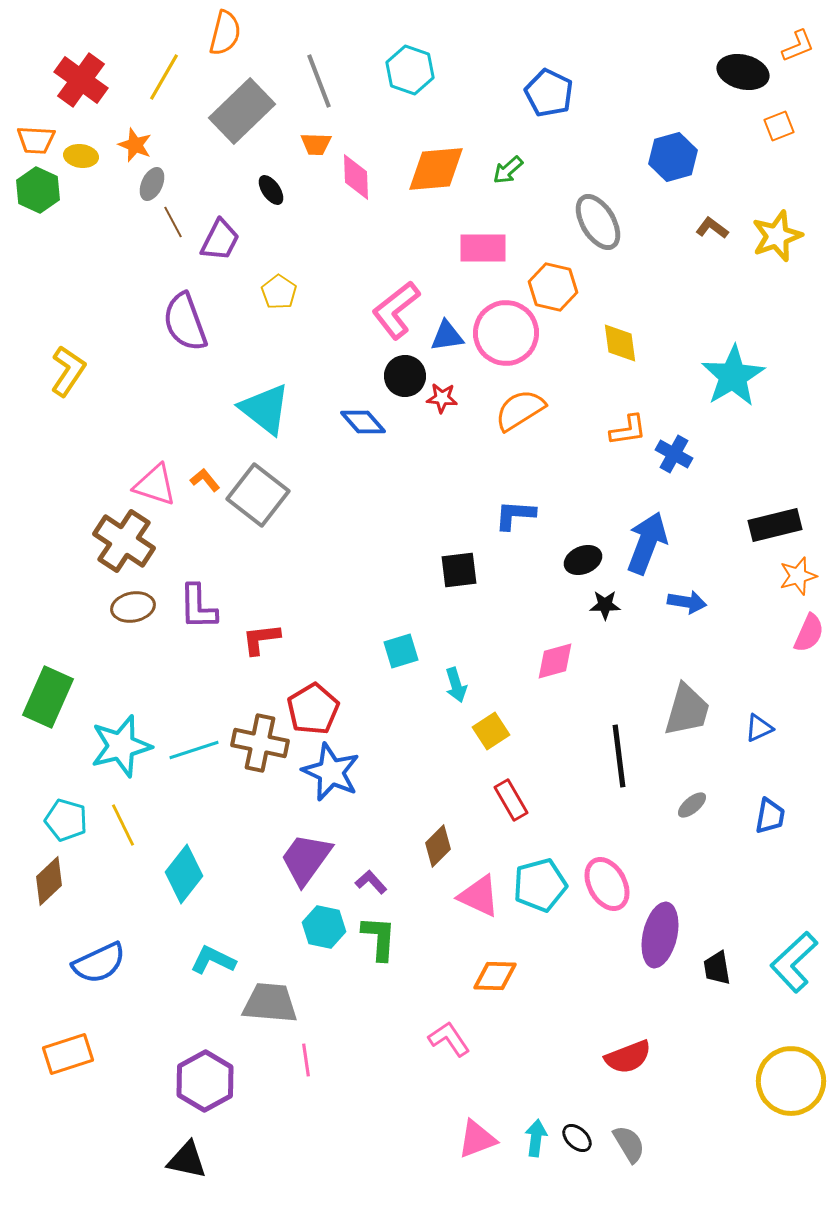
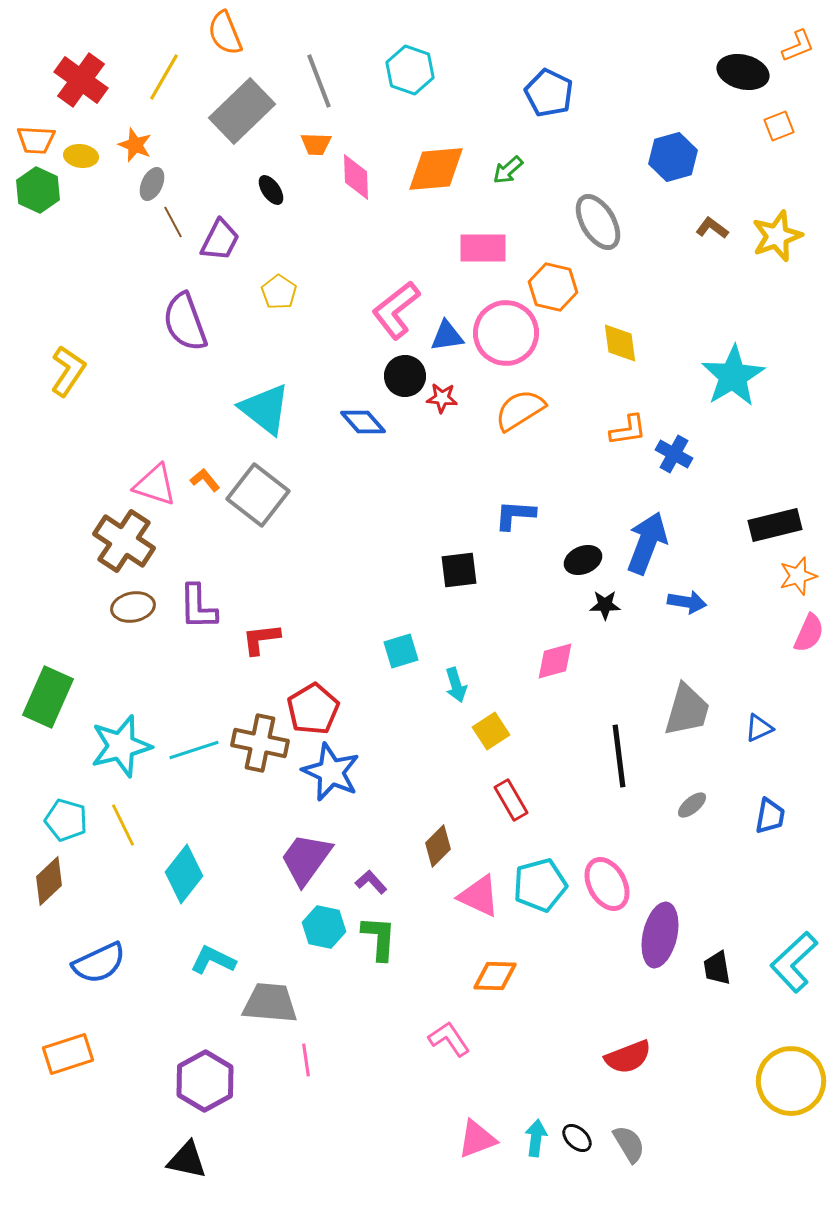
orange semicircle at (225, 33): rotated 144 degrees clockwise
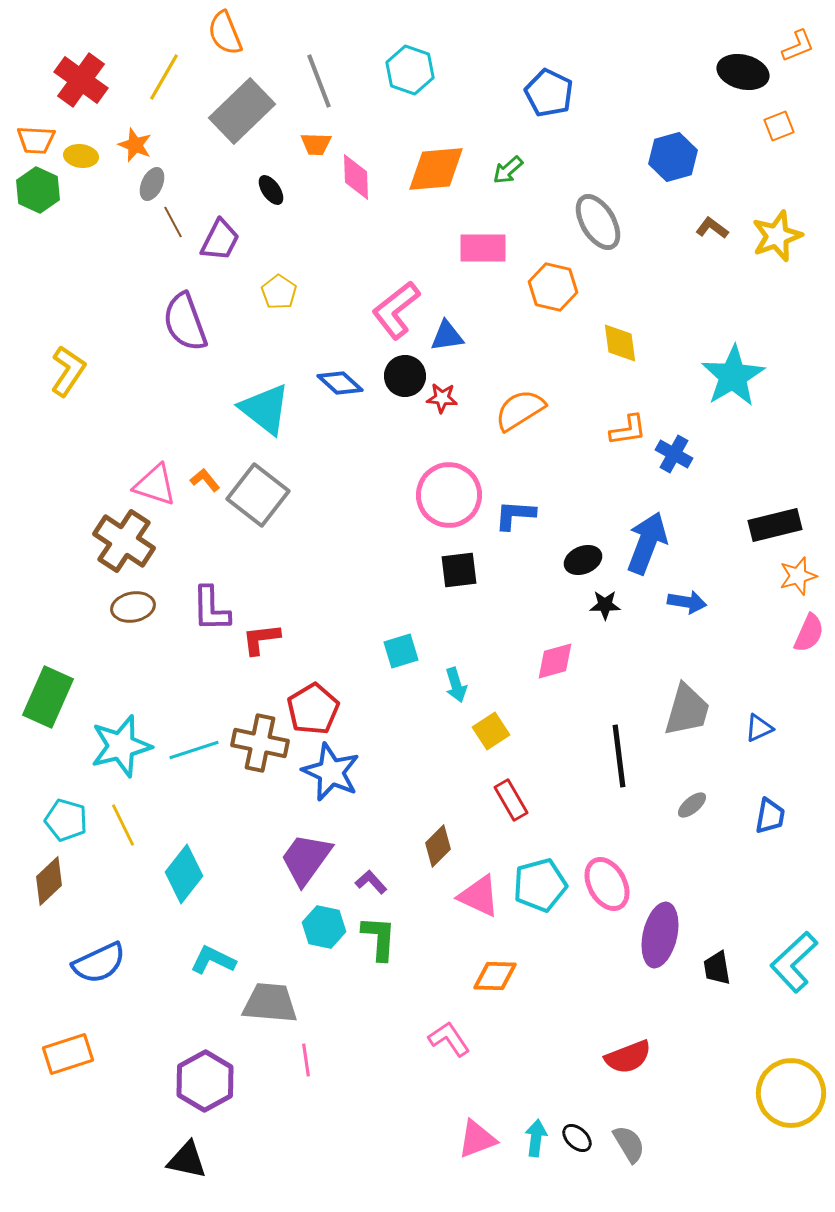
pink circle at (506, 333): moved 57 px left, 162 px down
blue diamond at (363, 422): moved 23 px left, 39 px up; rotated 6 degrees counterclockwise
purple L-shape at (198, 607): moved 13 px right, 2 px down
yellow circle at (791, 1081): moved 12 px down
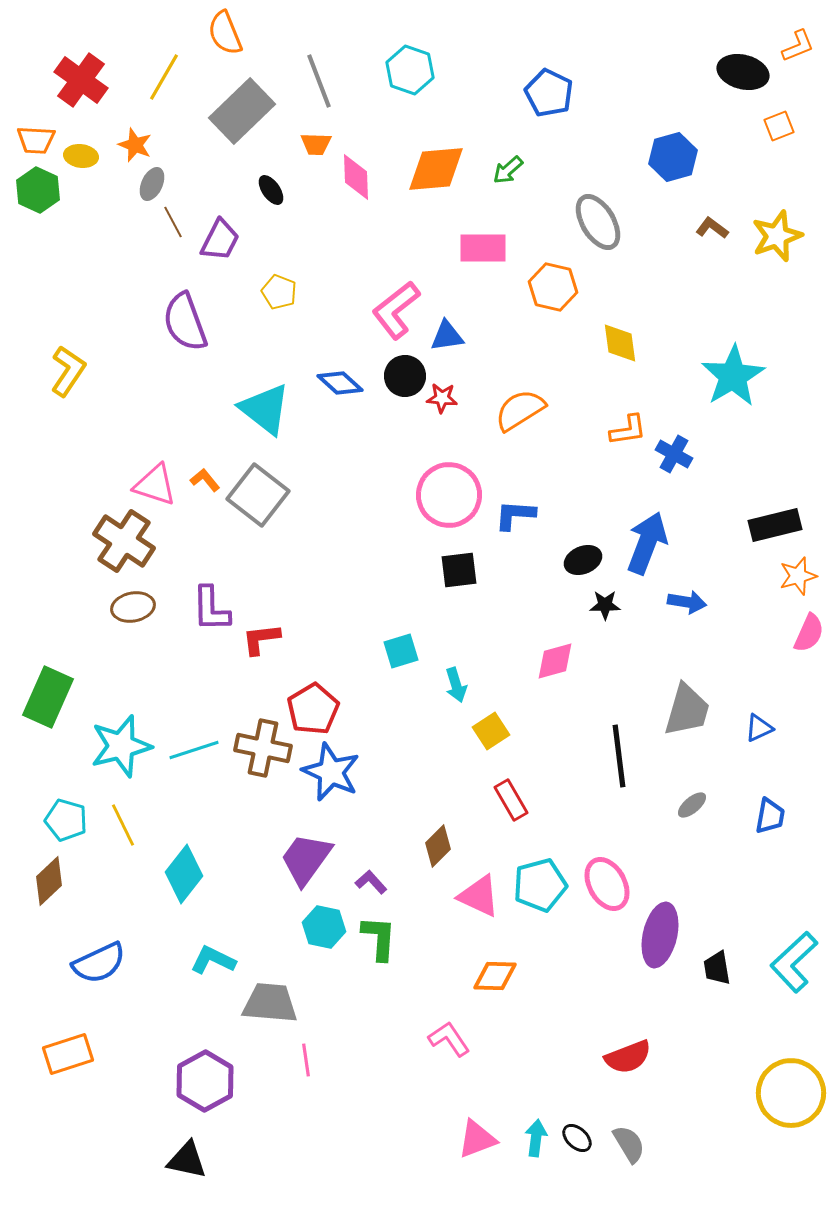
yellow pentagon at (279, 292): rotated 12 degrees counterclockwise
brown cross at (260, 743): moved 3 px right, 5 px down
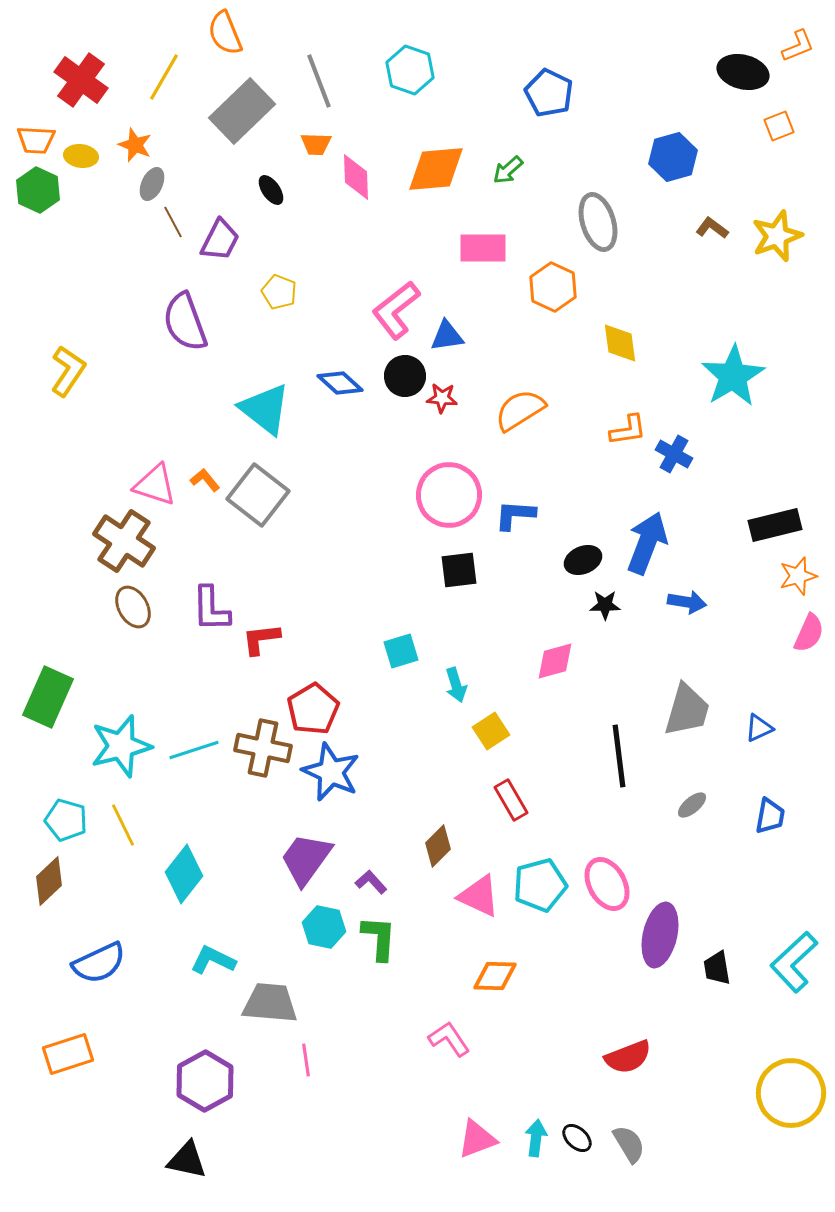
gray ellipse at (598, 222): rotated 14 degrees clockwise
orange hexagon at (553, 287): rotated 12 degrees clockwise
brown ellipse at (133, 607): rotated 72 degrees clockwise
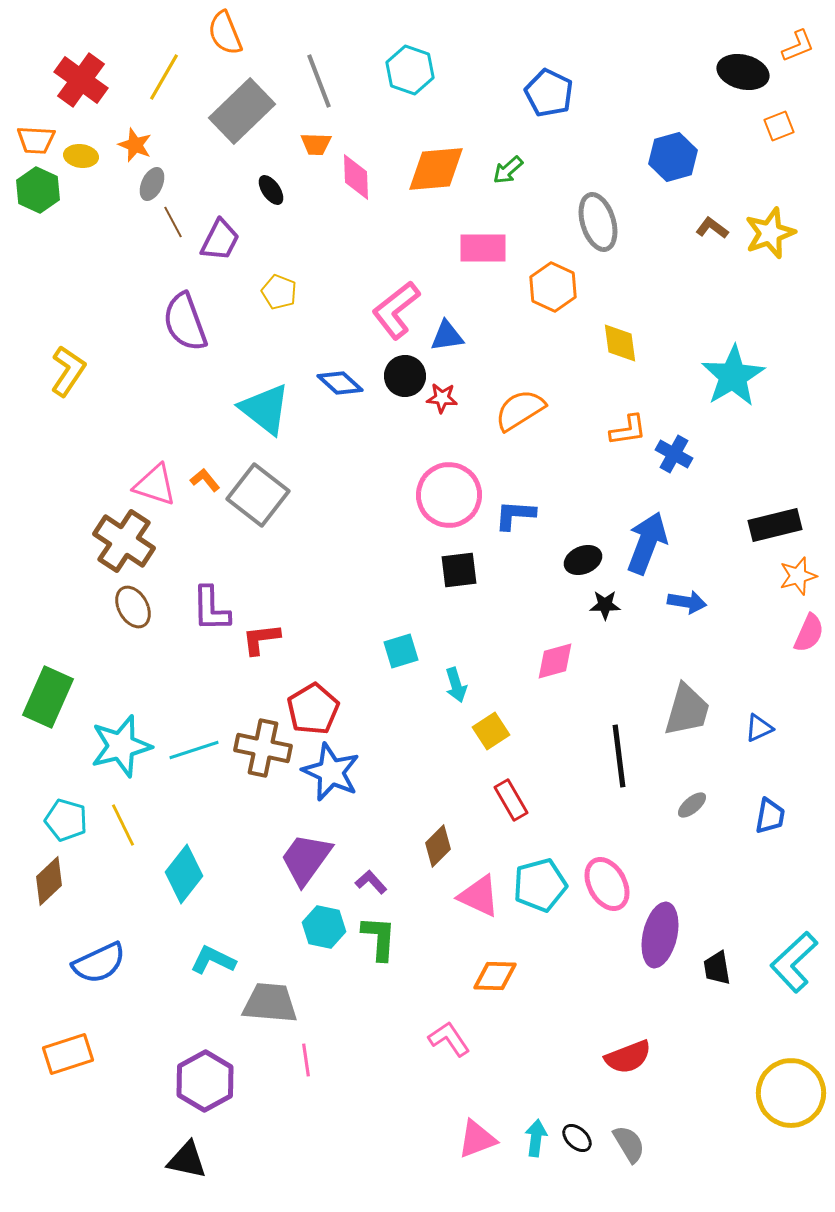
yellow star at (777, 236): moved 7 px left, 3 px up
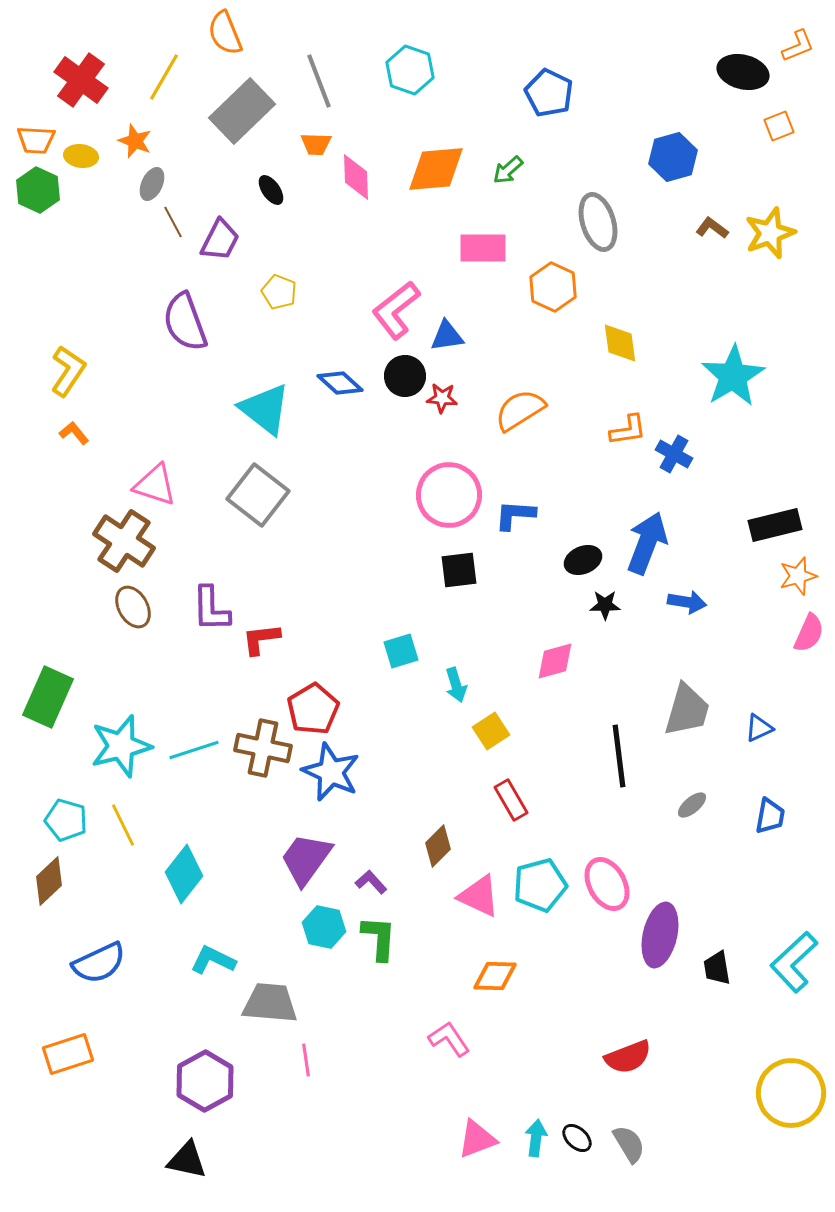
orange star at (135, 145): moved 4 px up
orange L-shape at (205, 480): moved 131 px left, 47 px up
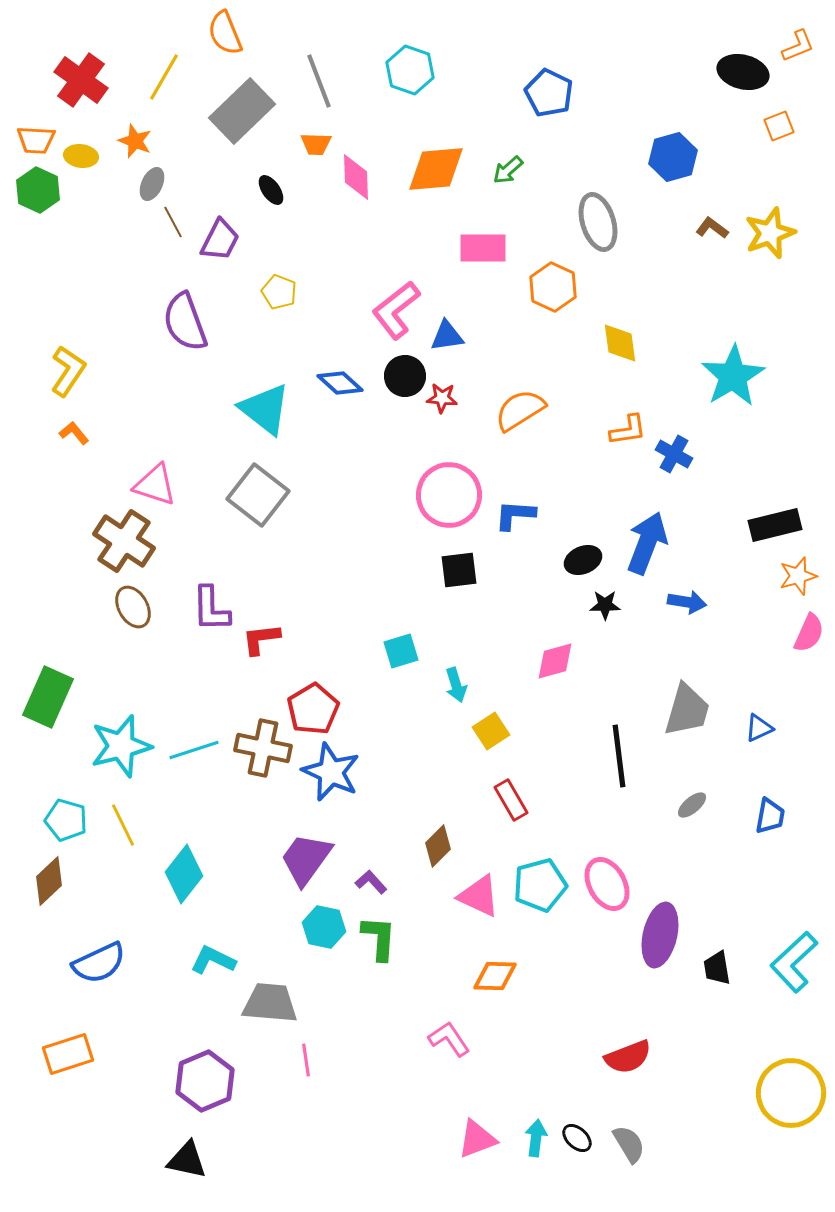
purple hexagon at (205, 1081): rotated 6 degrees clockwise
